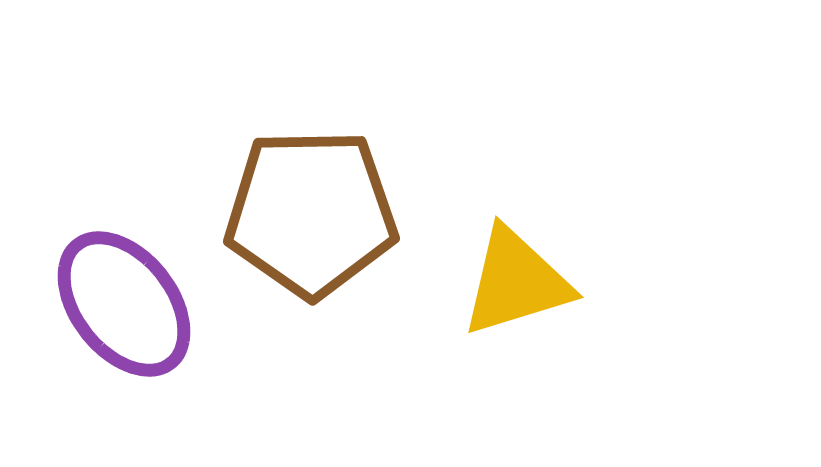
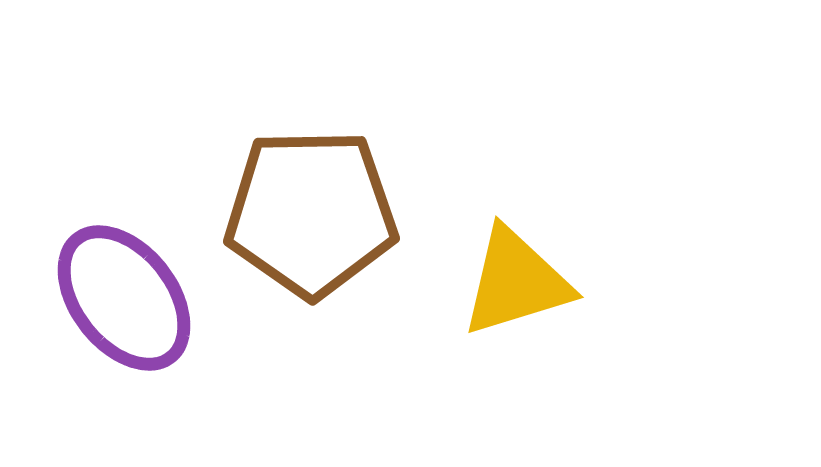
purple ellipse: moved 6 px up
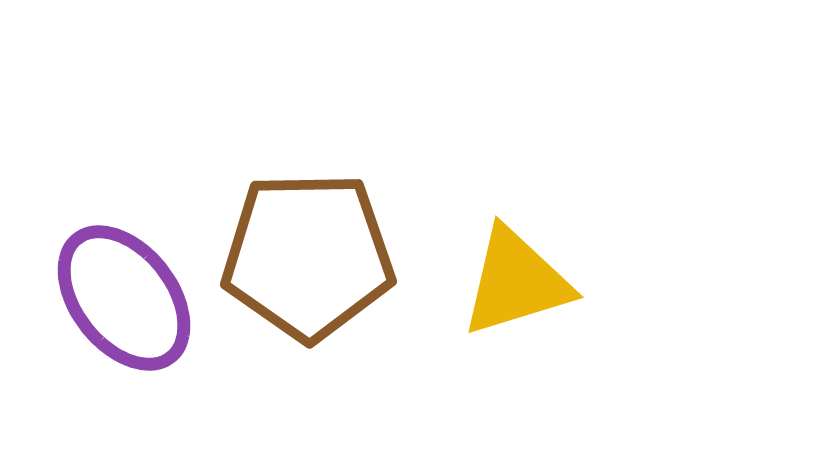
brown pentagon: moved 3 px left, 43 px down
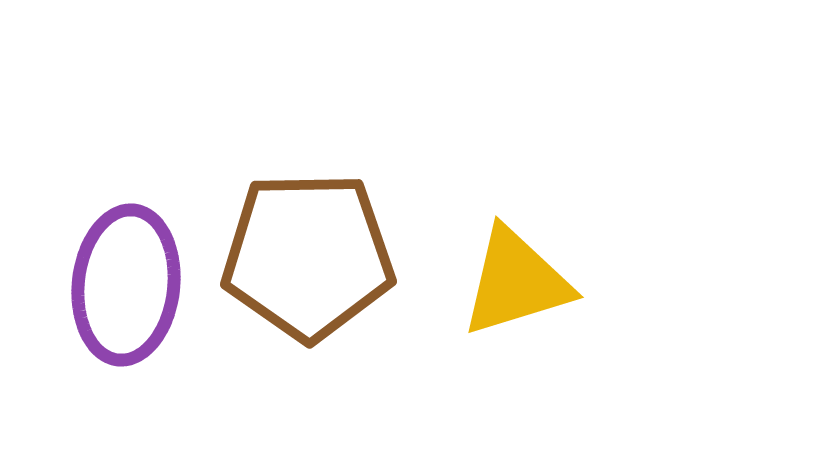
purple ellipse: moved 2 px right, 13 px up; rotated 44 degrees clockwise
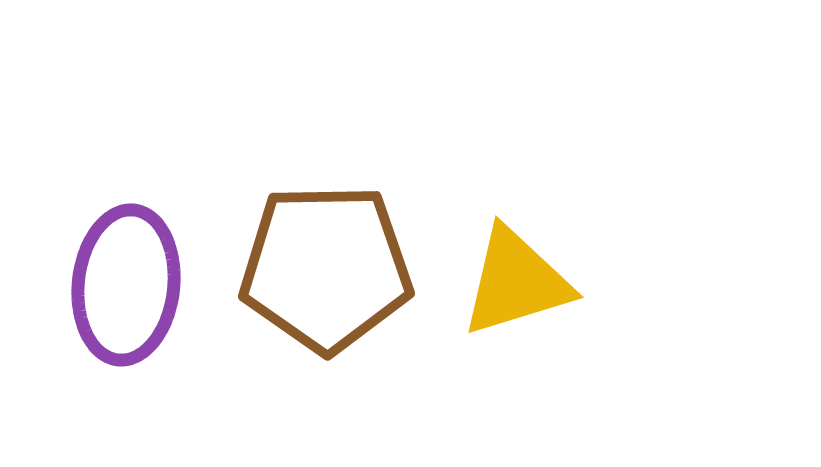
brown pentagon: moved 18 px right, 12 px down
